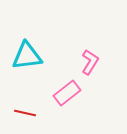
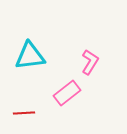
cyan triangle: moved 3 px right
red line: moved 1 px left; rotated 15 degrees counterclockwise
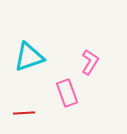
cyan triangle: moved 1 px left, 1 px down; rotated 12 degrees counterclockwise
pink rectangle: rotated 72 degrees counterclockwise
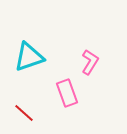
red line: rotated 45 degrees clockwise
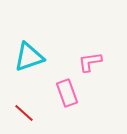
pink L-shape: rotated 130 degrees counterclockwise
